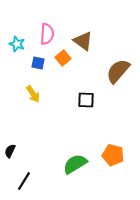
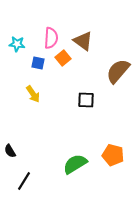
pink semicircle: moved 4 px right, 4 px down
cyan star: rotated 14 degrees counterclockwise
black semicircle: rotated 56 degrees counterclockwise
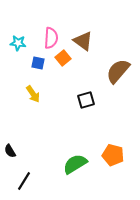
cyan star: moved 1 px right, 1 px up
black square: rotated 18 degrees counterclockwise
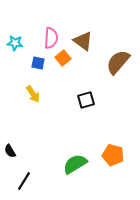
cyan star: moved 3 px left
brown semicircle: moved 9 px up
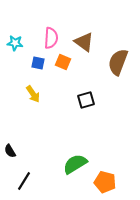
brown triangle: moved 1 px right, 1 px down
orange square: moved 4 px down; rotated 28 degrees counterclockwise
brown semicircle: rotated 20 degrees counterclockwise
orange pentagon: moved 8 px left, 27 px down
